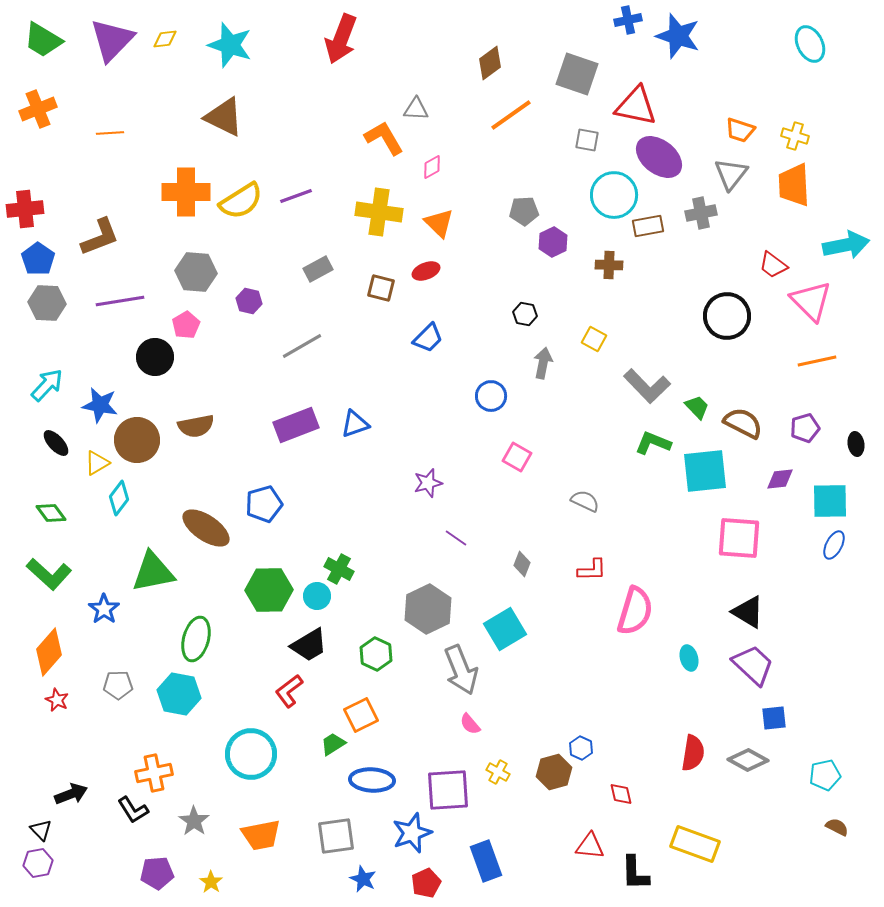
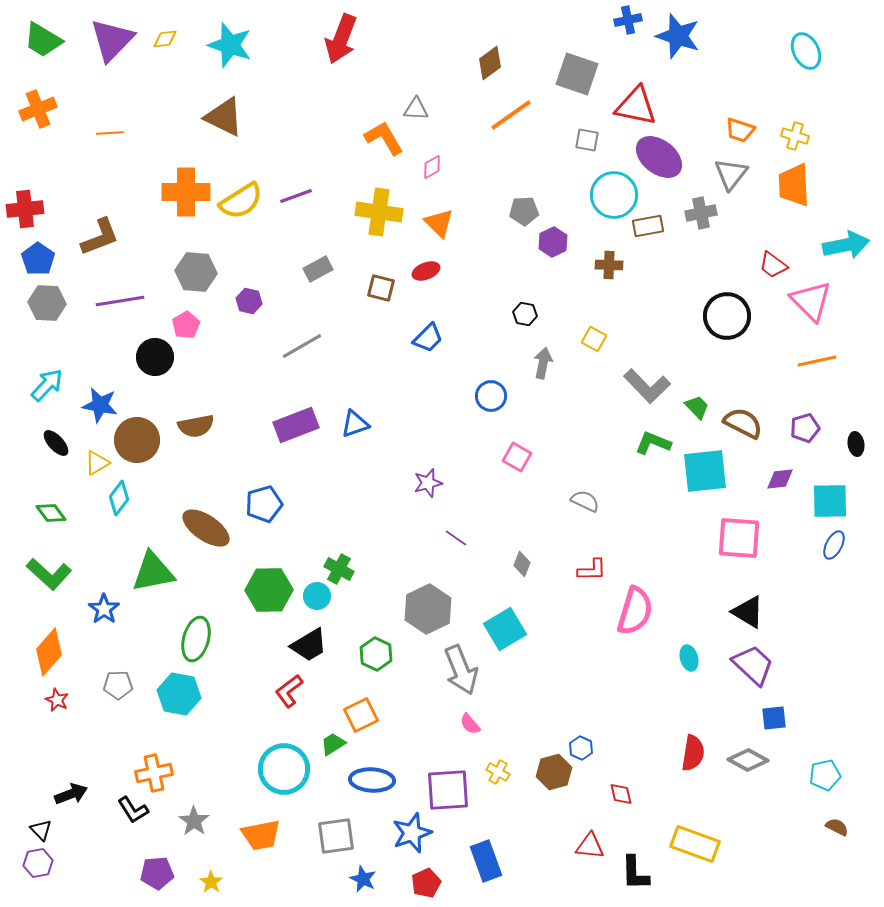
cyan ellipse at (810, 44): moved 4 px left, 7 px down
cyan circle at (251, 754): moved 33 px right, 15 px down
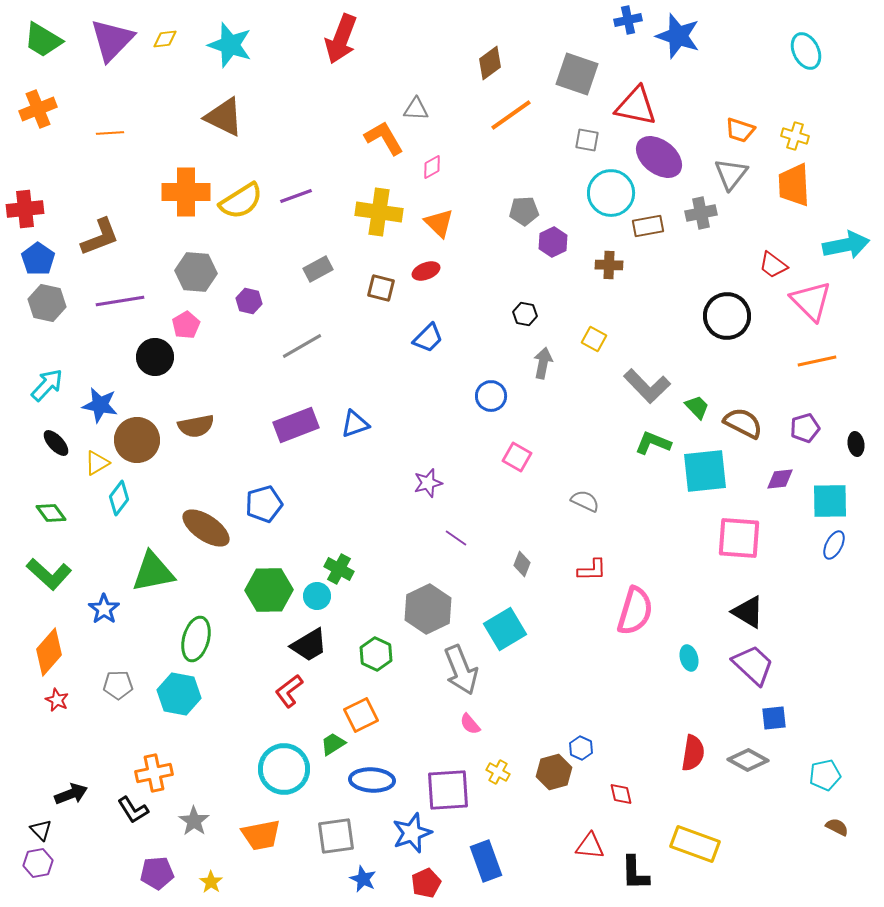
cyan circle at (614, 195): moved 3 px left, 2 px up
gray hexagon at (47, 303): rotated 9 degrees clockwise
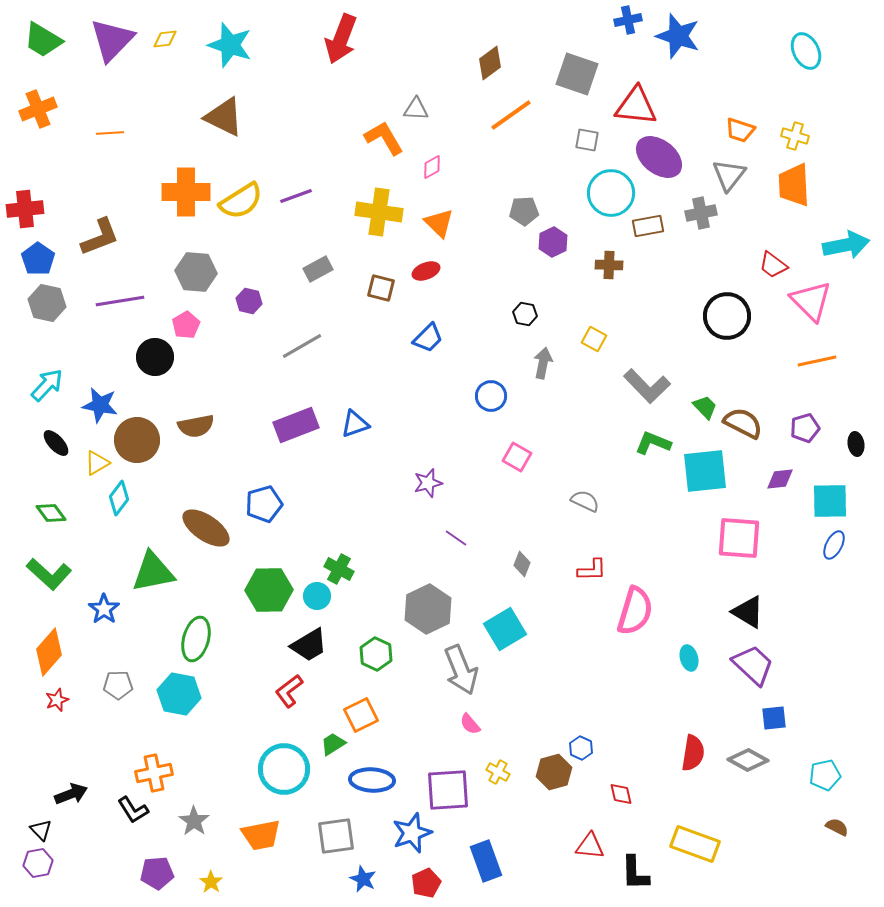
red triangle at (636, 106): rotated 6 degrees counterclockwise
gray triangle at (731, 174): moved 2 px left, 1 px down
green trapezoid at (697, 407): moved 8 px right
red star at (57, 700): rotated 25 degrees clockwise
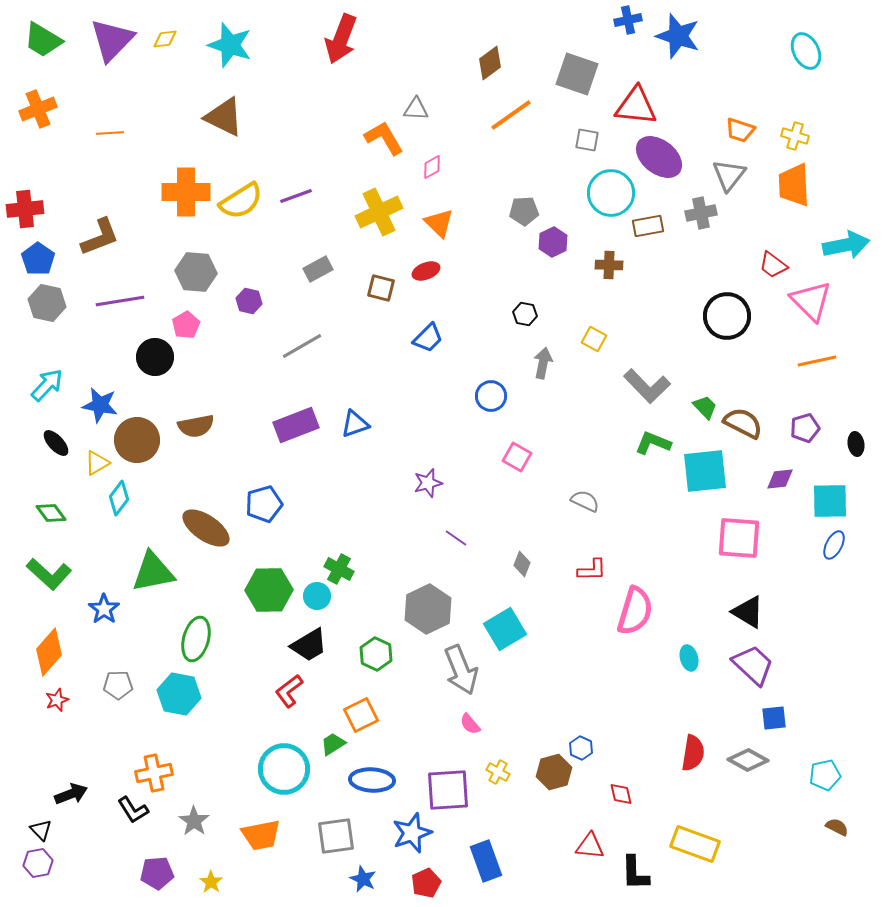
yellow cross at (379, 212): rotated 33 degrees counterclockwise
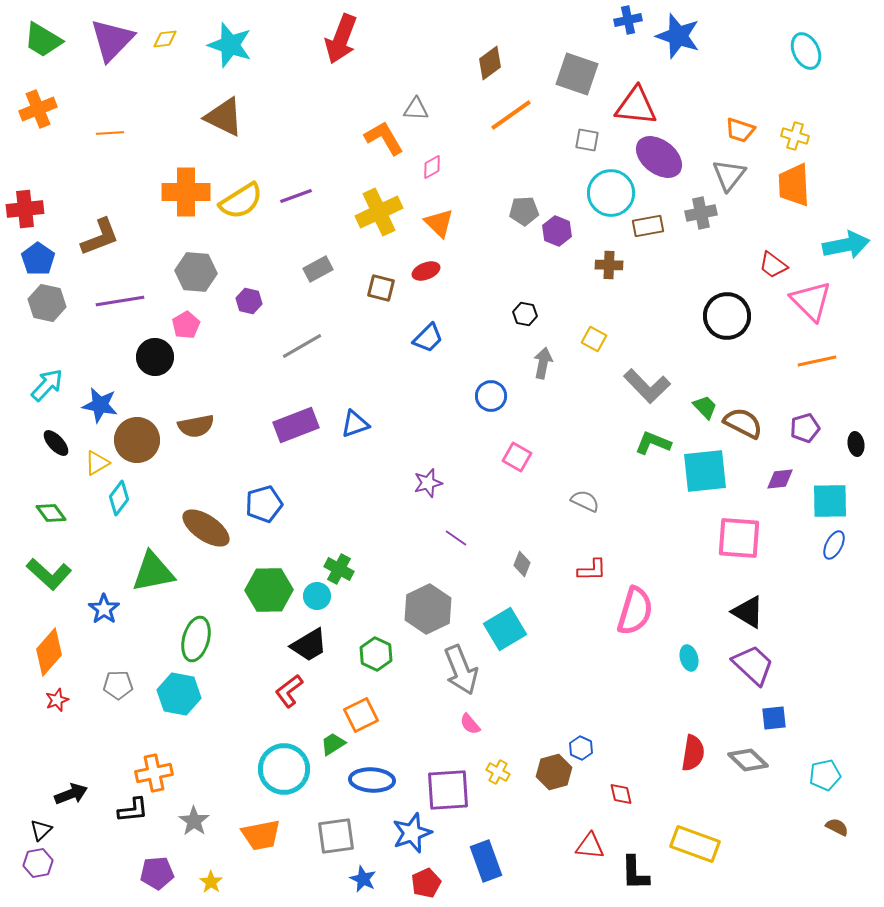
purple hexagon at (553, 242): moved 4 px right, 11 px up; rotated 12 degrees counterclockwise
gray diamond at (748, 760): rotated 15 degrees clockwise
black L-shape at (133, 810): rotated 64 degrees counterclockwise
black triangle at (41, 830): rotated 30 degrees clockwise
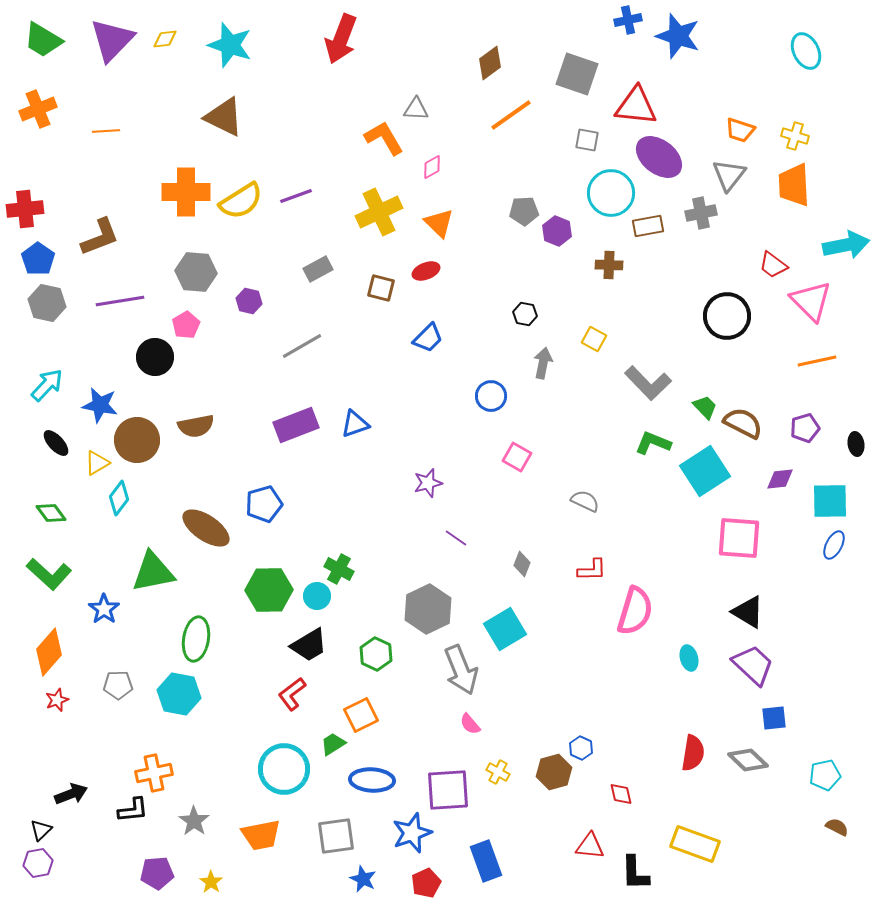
orange line at (110, 133): moved 4 px left, 2 px up
gray L-shape at (647, 386): moved 1 px right, 3 px up
cyan square at (705, 471): rotated 27 degrees counterclockwise
green ellipse at (196, 639): rotated 6 degrees counterclockwise
red L-shape at (289, 691): moved 3 px right, 3 px down
